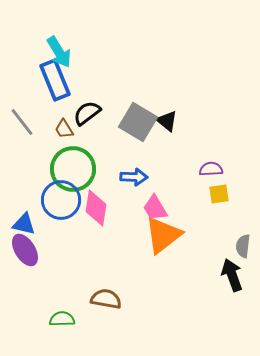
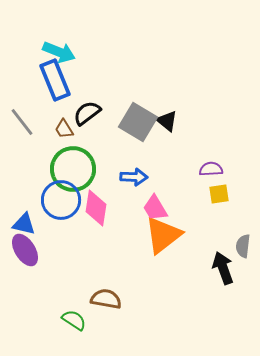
cyan arrow: rotated 36 degrees counterclockwise
black arrow: moved 9 px left, 7 px up
green semicircle: moved 12 px right, 1 px down; rotated 35 degrees clockwise
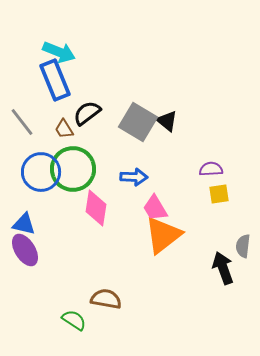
blue circle: moved 20 px left, 28 px up
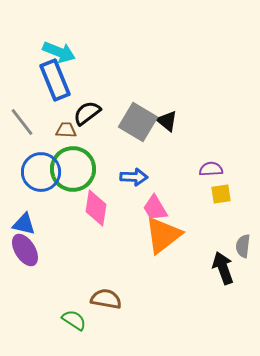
brown trapezoid: moved 2 px right, 1 px down; rotated 125 degrees clockwise
yellow square: moved 2 px right
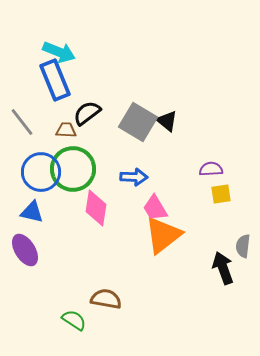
blue triangle: moved 8 px right, 12 px up
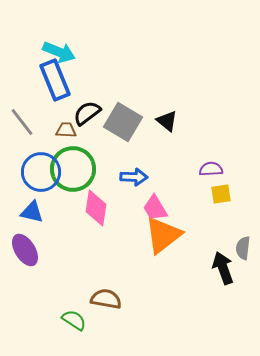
gray square: moved 15 px left
gray semicircle: moved 2 px down
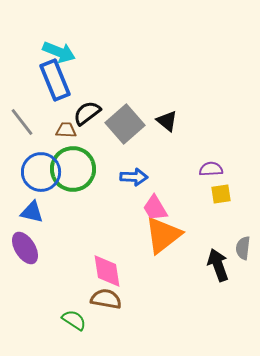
gray square: moved 2 px right, 2 px down; rotated 18 degrees clockwise
pink diamond: moved 11 px right, 63 px down; rotated 18 degrees counterclockwise
purple ellipse: moved 2 px up
black arrow: moved 5 px left, 3 px up
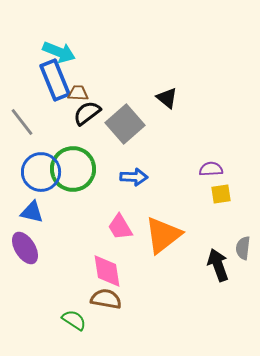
black triangle: moved 23 px up
brown trapezoid: moved 12 px right, 37 px up
pink trapezoid: moved 35 px left, 19 px down
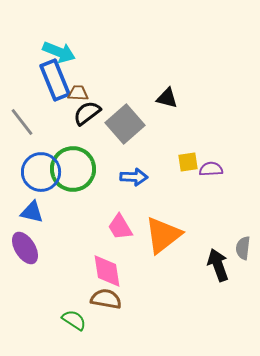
black triangle: rotated 25 degrees counterclockwise
yellow square: moved 33 px left, 32 px up
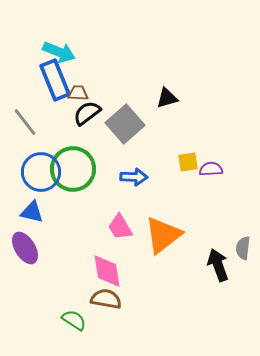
black triangle: rotated 30 degrees counterclockwise
gray line: moved 3 px right
